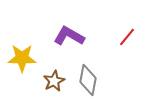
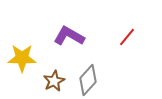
gray diamond: rotated 32 degrees clockwise
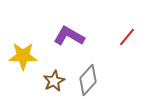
yellow star: moved 1 px right, 2 px up
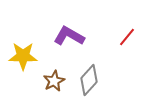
gray diamond: moved 1 px right
